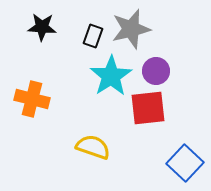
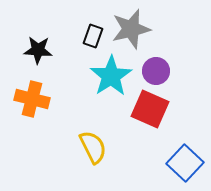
black star: moved 4 px left, 23 px down
red square: moved 2 px right, 1 px down; rotated 30 degrees clockwise
yellow semicircle: rotated 44 degrees clockwise
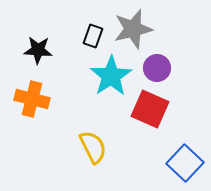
gray star: moved 2 px right
purple circle: moved 1 px right, 3 px up
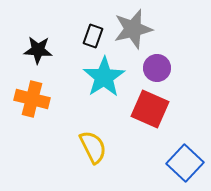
cyan star: moved 7 px left, 1 px down
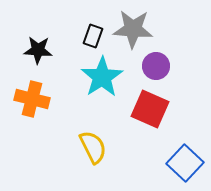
gray star: rotated 18 degrees clockwise
purple circle: moved 1 px left, 2 px up
cyan star: moved 2 px left
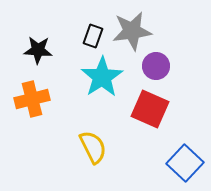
gray star: moved 1 px left, 2 px down; rotated 12 degrees counterclockwise
orange cross: rotated 28 degrees counterclockwise
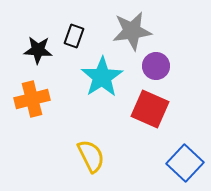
black rectangle: moved 19 px left
yellow semicircle: moved 2 px left, 9 px down
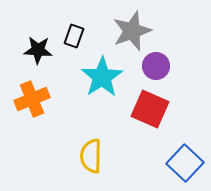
gray star: rotated 12 degrees counterclockwise
orange cross: rotated 8 degrees counterclockwise
yellow semicircle: rotated 152 degrees counterclockwise
